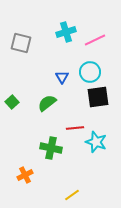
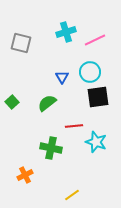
red line: moved 1 px left, 2 px up
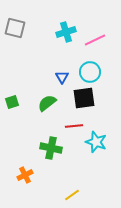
gray square: moved 6 px left, 15 px up
black square: moved 14 px left, 1 px down
green square: rotated 24 degrees clockwise
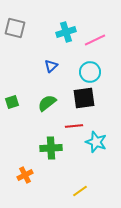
blue triangle: moved 11 px left, 11 px up; rotated 16 degrees clockwise
green cross: rotated 15 degrees counterclockwise
yellow line: moved 8 px right, 4 px up
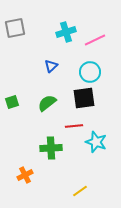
gray square: rotated 25 degrees counterclockwise
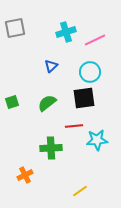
cyan star: moved 1 px right, 2 px up; rotated 25 degrees counterclockwise
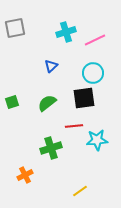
cyan circle: moved 3 px right, 1 px down
green cross: rotated 15 degrees counterclockwise
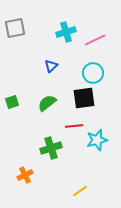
cyan star: rotated 10 degrees counterclockwise
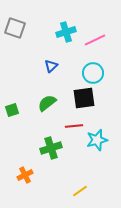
gray square: rotated 30 degrees clockwise
green square: moved 8 px down
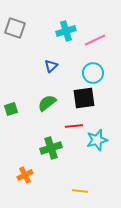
cyan cross: moved 1 px up
green square: moved 1 px left, 1 px up
yellow line: rotated 42 degrees clockwise
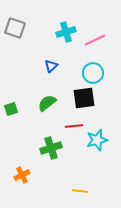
cyan cross: moved 1 px down
orange cross: moved 3 px left
